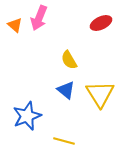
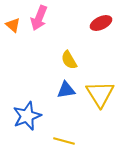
orange triangle: moved 2 px left
blue triangle: rotated 48 degrees counterclockwise
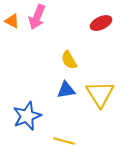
pink arrow: moved 2 px left, 1 px up
orange triangle: moved 1 px left, 4 px up; rotated 14 degrees counterclockwise
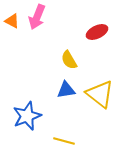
red ellipse: moved 4 px left, 9 px down
yellow triangle: rotated 20 degrees counterclockwise
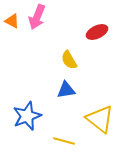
yellow triangle: moved 25 px down
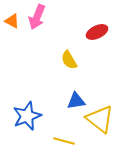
blue triangle: moved 10 px right, 11 px down
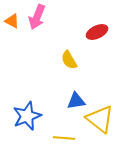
yellow line: moved 3 px up; rotated 10 degrees counterclockwise
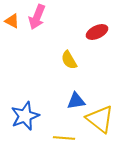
blue star: moved 2 px left
